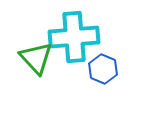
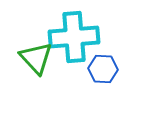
blue hexagon: rotated 20 degrees counterclockwise
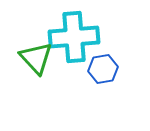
blue hexagon: rotated 12 degrees counterclockwise
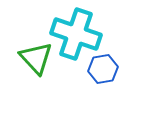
cyan cross: moved 2 px right, 3 px up; rotated 24 degrees clockwise
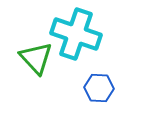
blue hexagon: moved 4 px left, 19 px down; rotated 12 degrees clockwise
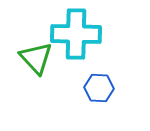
cyan cross: rotated 18 degrees counterclockwise
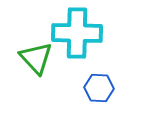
cyan cross: moved 1 px right, 1 px up
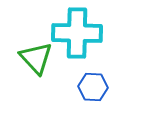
blue hexagon: moved 6 px left, 1 px up
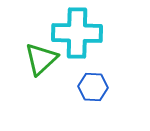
green triangle: moved 5 px right, 1 px down; rotated 30 degrees clockwise
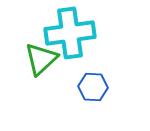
cyan cross: moved 7 px left; rotated 9 degrees counterclockwise
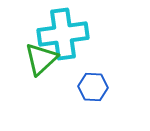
cyan cross: moved 7 px left, 1 px down
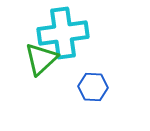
cyan cross: moved 1 px up
